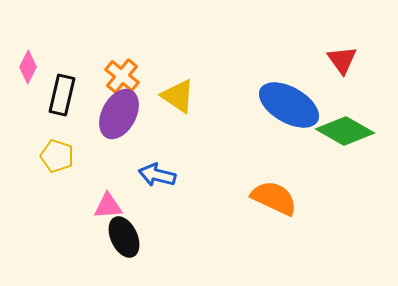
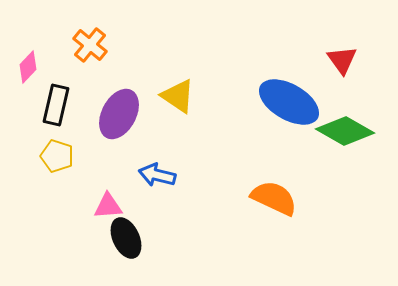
pink diamond: rotated 16 degrees clockwise
orange cross: moved 32 px left, 31 px up
black rectangle: moved 6 px left, 10 px down
blue ellipse: moved 3 px up
black ellipse: moved 2 px right, 1 px down
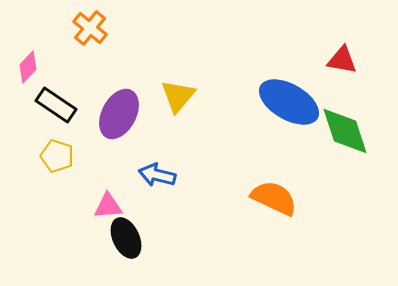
orange cross: moved 17 px up
red triangle: rotated 44 degrees counterclockwise
yellow triangle: rotated 36 degrees clockwise
black rectangle: rotated 69 degrees counterclockwise
green diamond: rotated 42 degrees clockwise
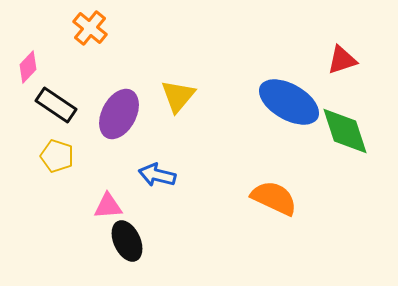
red triangle: rotated 28 degrees counterclockwise
black ellipse: moved 1 px right, 3 px down
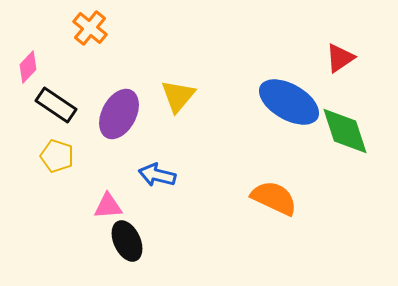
red triangle: moved 2 px left, 2 px up; rotated 16 degrees counterclockwise
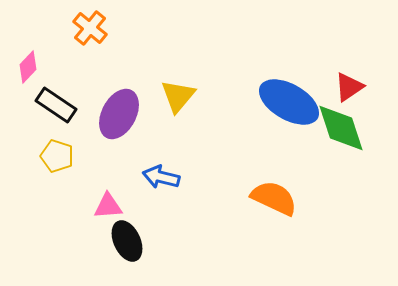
red triangle: moved 9 px right, 29 px down
green diamond: moved 4 px left, 3 px up
blue arrow: moved 4 px right, 2 px down
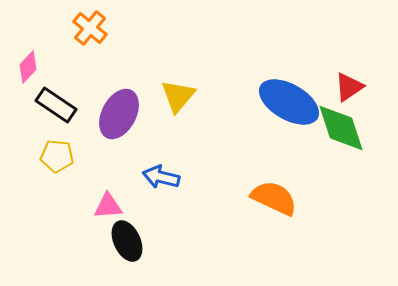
yellow pentagon: rotated 12 degrees counterclockwise
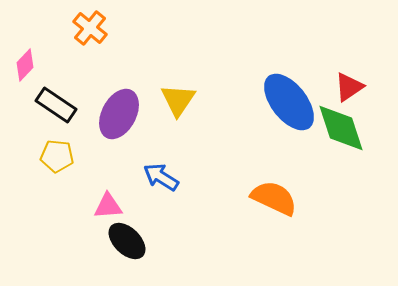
pink diamond: moved 3 px left, 2 px up
yellow triangle: moved 4 px down; rotated 6 degrees counterclockwise
blue ellipse: rotated 22 degrees clockwise
blue arrow: rotated 18 degrees clockwise
black ellipse: rotated 21 degrees counterclockwise
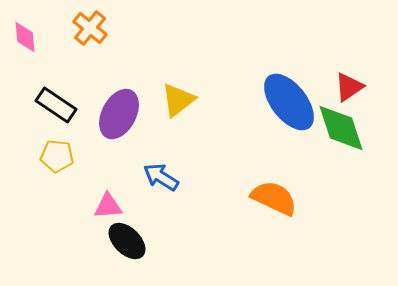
pink diamond: moved 28 px up; rotated 48 degrees counterclockwise
yellow triangle: rotated 18 degrees clockwise
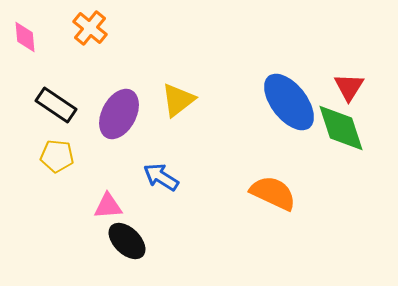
red triangle: rotated 24 degrees counterclockwise
orange semicircle: moved 1 px left, 5 px up
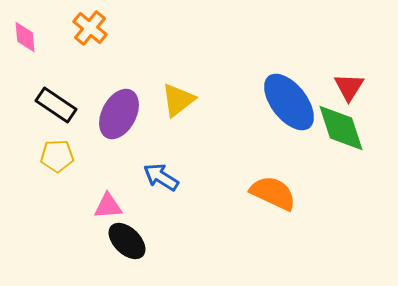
yellow pentagon: rotated 8 degrees counterclockwise
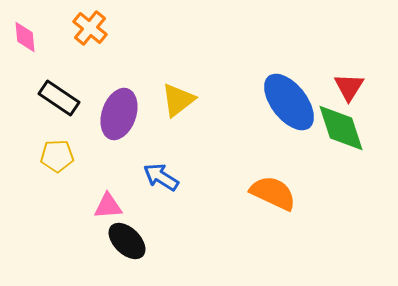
black rectangle: moved 3 px right, 7 px up
purple ellipse: rotated 9 degrees counterclockwise
